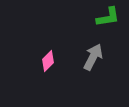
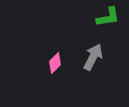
pink diamond: moved 7 px right, 2 px down
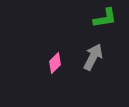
green L-shape: moved 3 px left, 1 px down
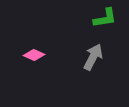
pink diamond: moved 21 px left, 8 px up; rotated 70 degrees clockwise
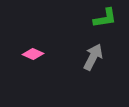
pink diamond: moved 1 px left, 1 px up
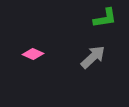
gray arrow: rotated 20 degrees clockwise
